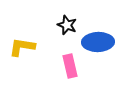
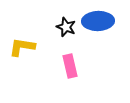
black star: moved 1 px left, 2 px down
blue ellipse: moved 21 px up
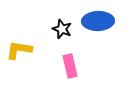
black star: moved 4 px left, 2 px down
yellow L-shape: moved 3 px left, 3 px down
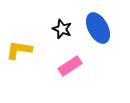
blue ellipse: moved 7 px down; rotated 64 degrees clockwise
pink rectangle: rotated 70 degrees clockwise
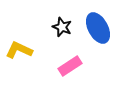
black star: moved 2 px up
yellow L-shape: rotated 16 degrees clockwise
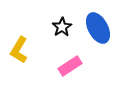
black star: rotated 18 degrees clockwise
yellow L-shape: rotated 84 degrees counterclockwise
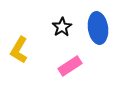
blue ellipse: rotated 20 degrees clockwise
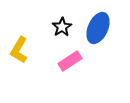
blue ellipse: rotated 32 degrees clockwise
pink rectangle: moved 5 px up
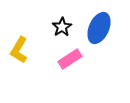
blue ellipse: moved 1 px right
pink rectangle: moved 2 px up
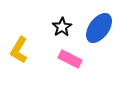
blue ellipse: rotated 12 degrees clockwise
pink rectangle: rotated 60 degrees clockwise
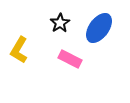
black star: moved 2 px left, 4 px up
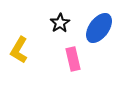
pink rectangle: moved 3 px right; rotated 50 degrees clockwise
